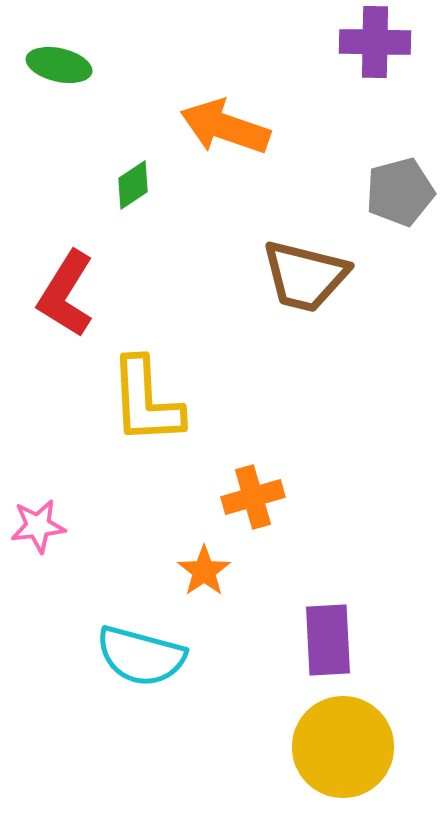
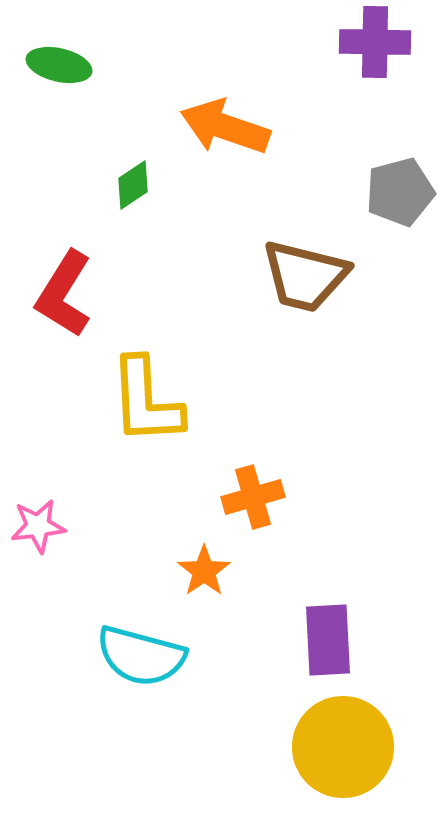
red L-shape: moved 2 px left
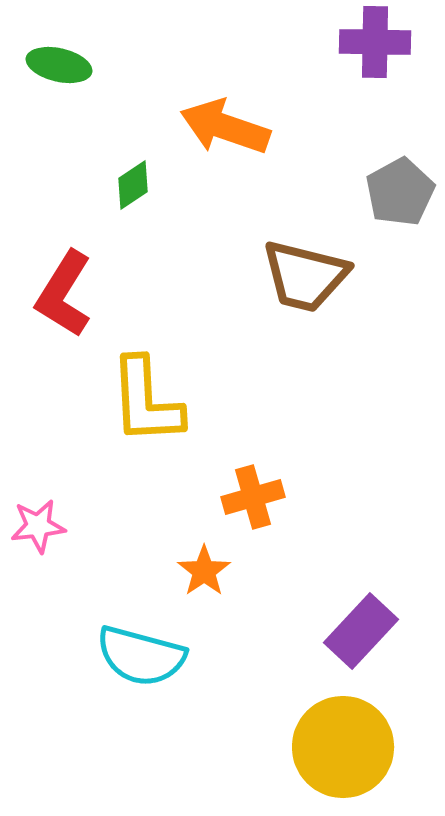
gray pentagon: rotated 14 degrees counterclockwise
purple rectangle: moved 33 px right, 9 px up; rotated 46 degrees clockwise
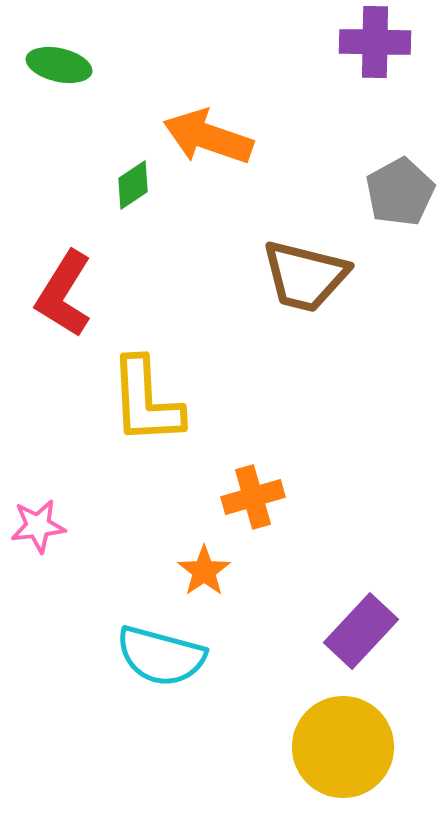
orange arrow: moved 17 px left, 10 px down
cyan semicircle: moved 20 px right
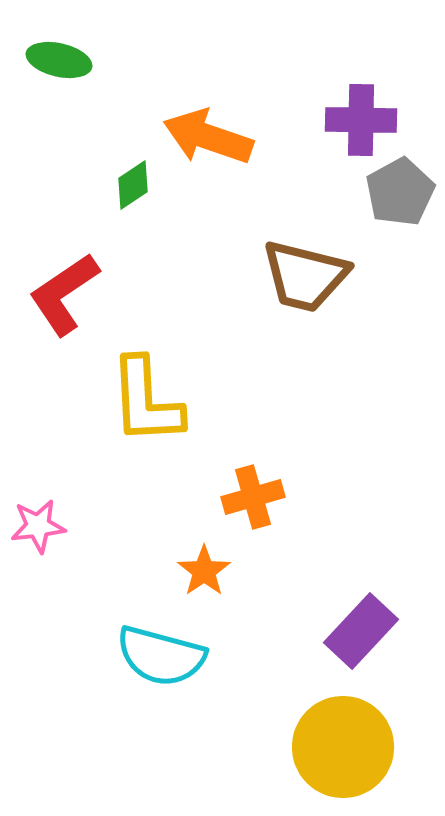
purple cross: moved 14 px left, 78 px down
green ellipse: moved 5 px up
red L-shape: rotated 24 degrees clockwise
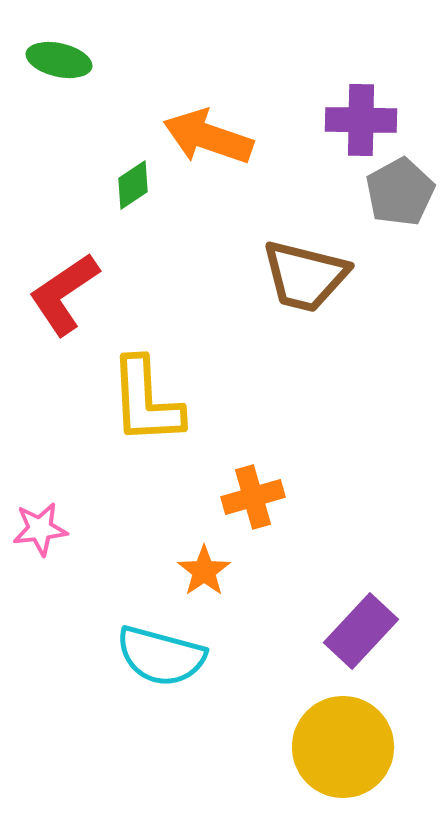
pink star: moved 2 px right, 3 px down
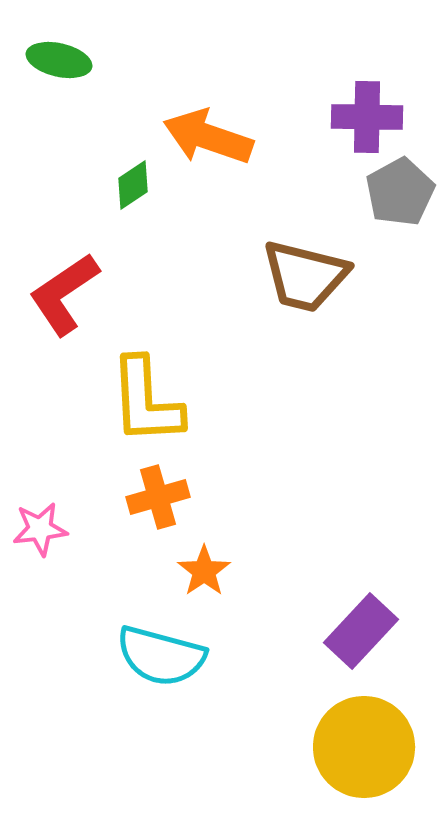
purple cross: moved 6 px right, 3 px up
orange cross: moved 95 px left
yellow circle: moved 21 px right
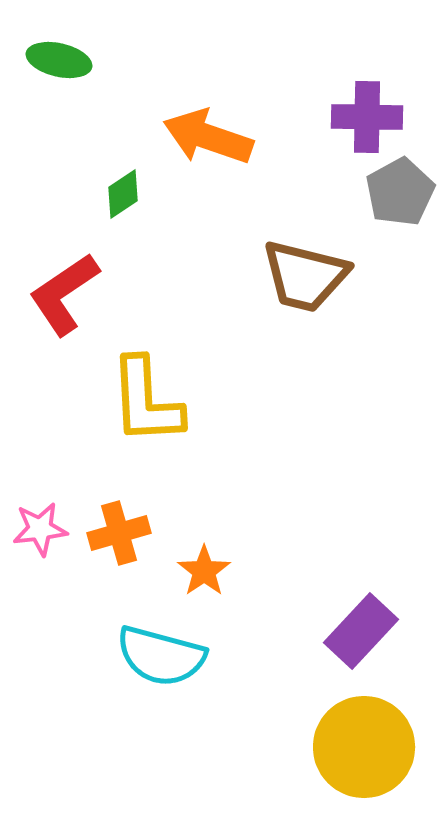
green diamond: moved 10 px left, 9 px down
orange cross: moved 39 px left, 36 px down
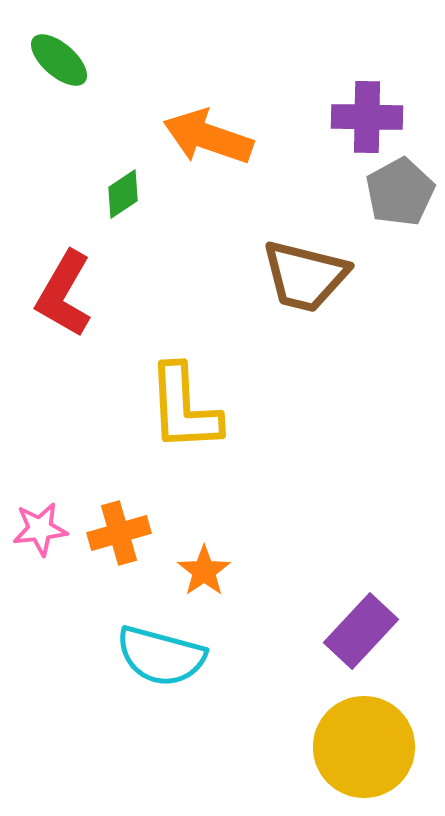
green ellipse: rotated 28 degrees clockwise
red L-shape: rotated 26 degrees counterclockwise
yellow L-shape: moved 38 px right, 7 px down
